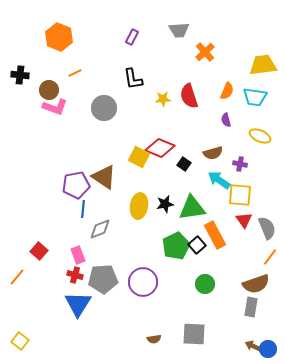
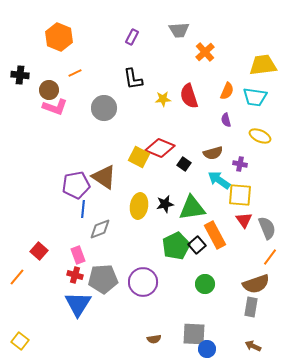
blue circle at (268, 349): moved 61 px left
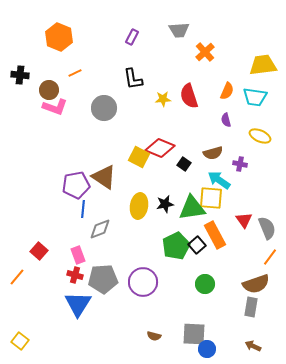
yellow square at (240, 195): moved 29 px left, 3 px down
brown semicircle at (154, 339): moved 3 px up; rotated 24 degrees clockwise
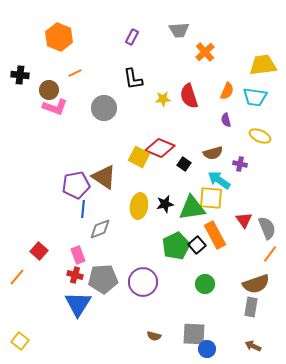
orange line at (270, 257): moved 3 px up
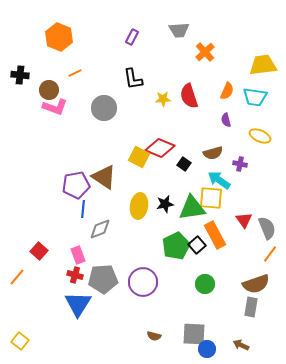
brown arrow at (253, 346): moved 12 px left, 1 px up
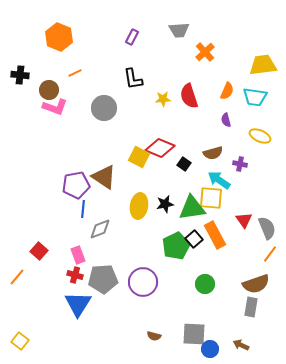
black square at (197, 245): moved 3 px left, 6 px up
blue circle at (207, 349): moved 3 px right
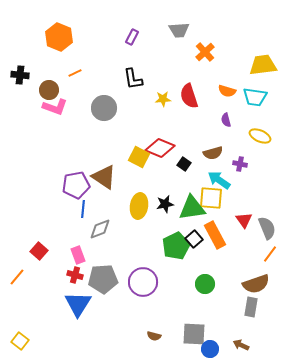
orange semicircle at (227, 91): rotated 84 degrees clockwise
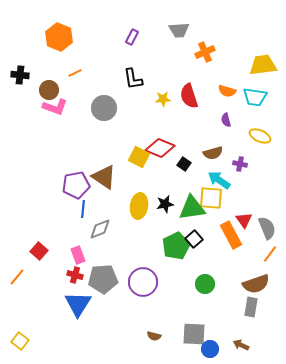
orange cross at (205, 52): rotated 18 degrees clockwise
orange rectangle at (215, 235): moved 16 px right
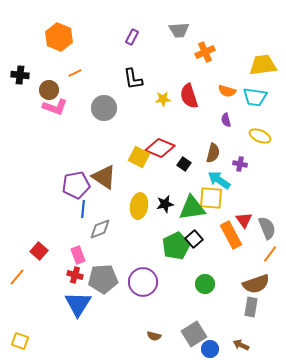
brown semicircle at (213, 153): rotated 60 degrees counterclockwise
gray square at (194, 334): rotated 35 degrees counterclockwise
yellow square at (20, 341): rotated 18 degrees counterclockwise
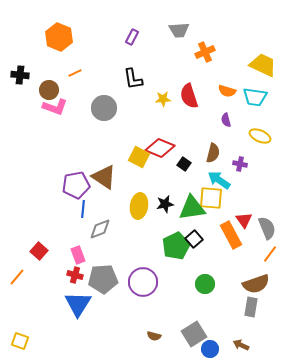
yellow trapezoid at (263, 65): rotated 32 degrees clockwise
